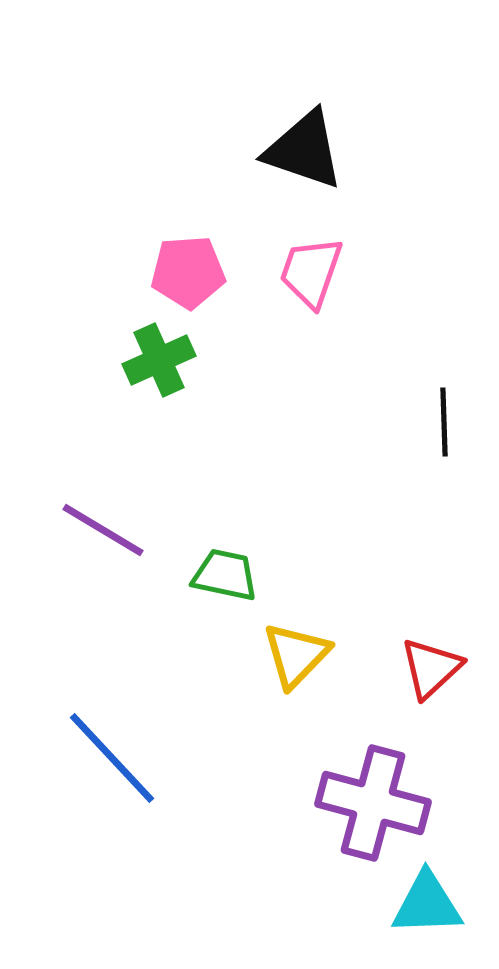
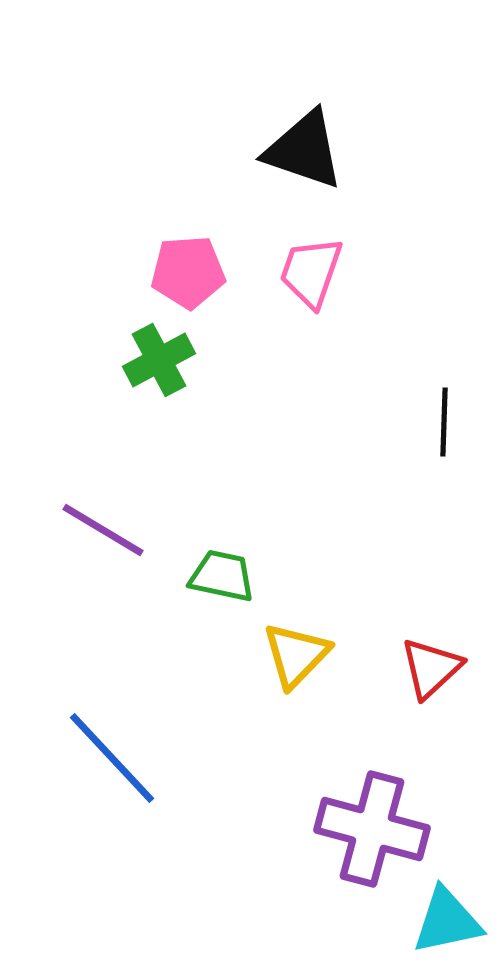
green cross: rotated 4 degrees counterclockwise
black line: rotated 4 degrees clockwise
green trapezoid: moved 3 px left, 1 px down
purple cross: moved 1 px left, 26 px down
cyan triangle: moved 20 px right, 17 px down; rotated 10 degrees counterclockwise
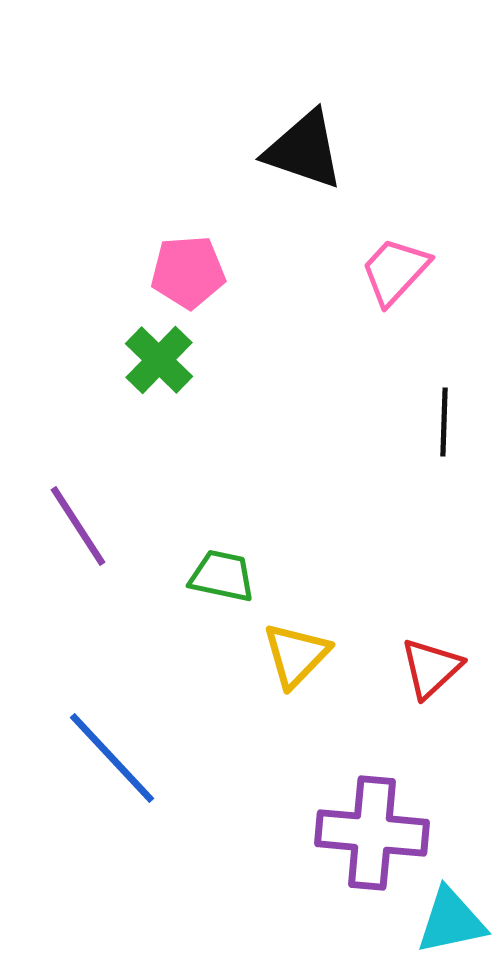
pink trapezoid: moved 84 px right, 1 px up; rotated 24 degrees clockwise
green cross: rotated 18 degrees counterclockwise
purple line: moved 25 px left, 4 px up; rotated 26 degrees clockwise
purple cross: moved 4 px down; rotated 10 degrees counterclockwise
cyan triangle: moved 4 px right
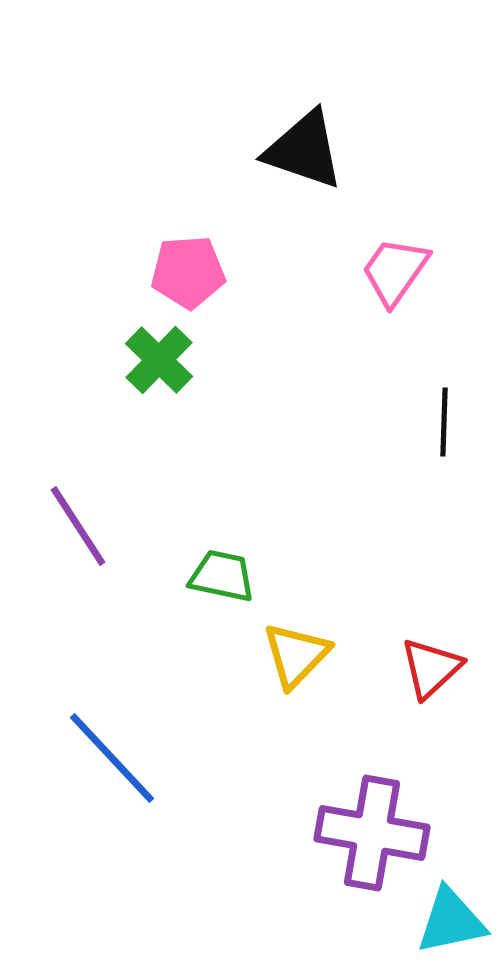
pink trapezoid: rotated 8 degrees counterclockwise
purple cross: rotated 5 degrees clockwise
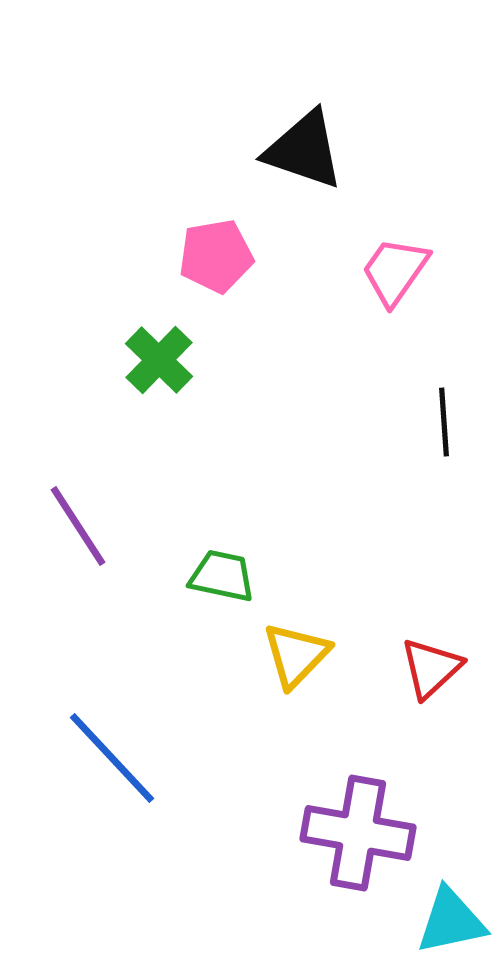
pink pentagon: moved 28 px right, 16 px up; rotated 6 degrees counterclockwise
black line: rotated 6 degrees counterclockwise
purple cross: moved 14 px left
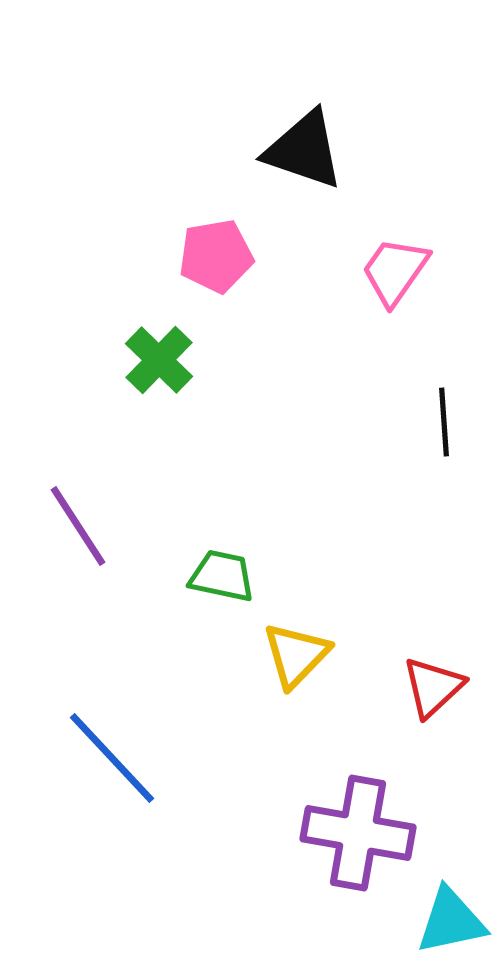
red triangle: moved 2 px right, 19 px down
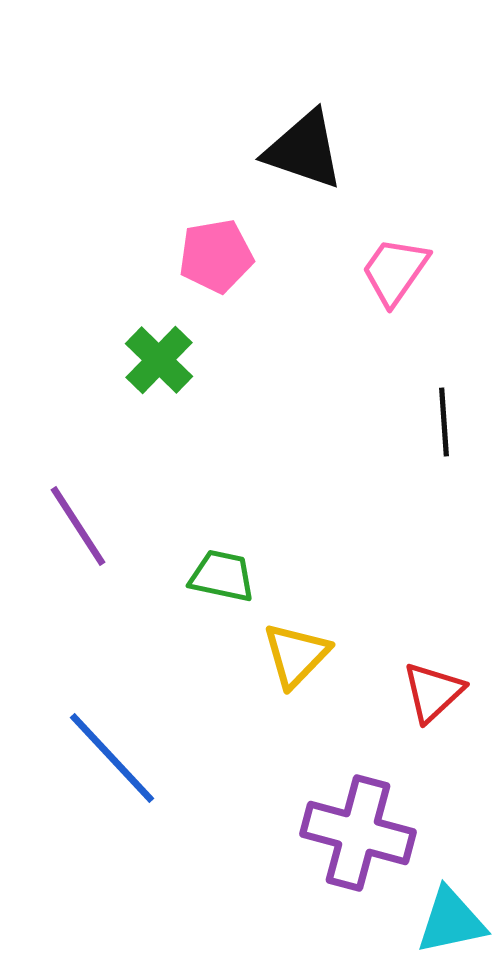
red triangle: moved 5 px down
purple cross: rotated 5 degrees clockwise
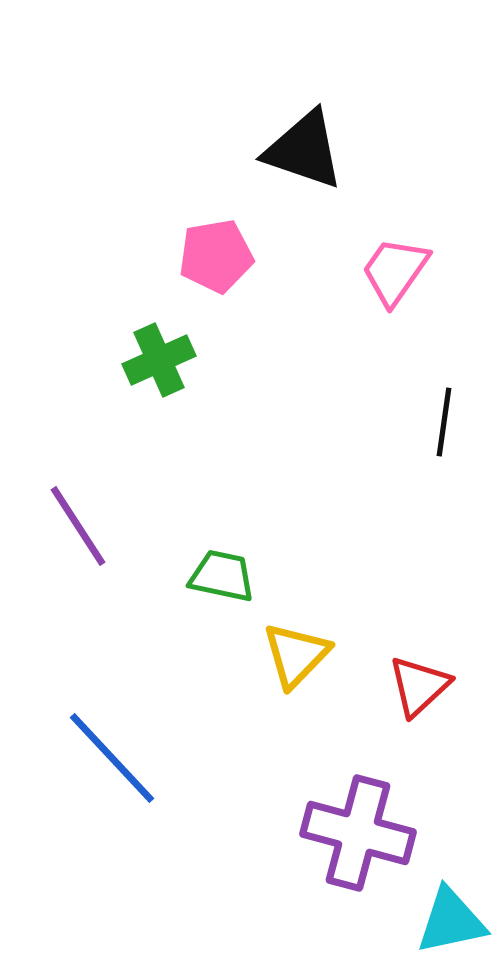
green cross: rotated 22 degrees clockwise
black line: rotated 12 degrees clockwise
red triangle: moved 14 px left, 6 px up
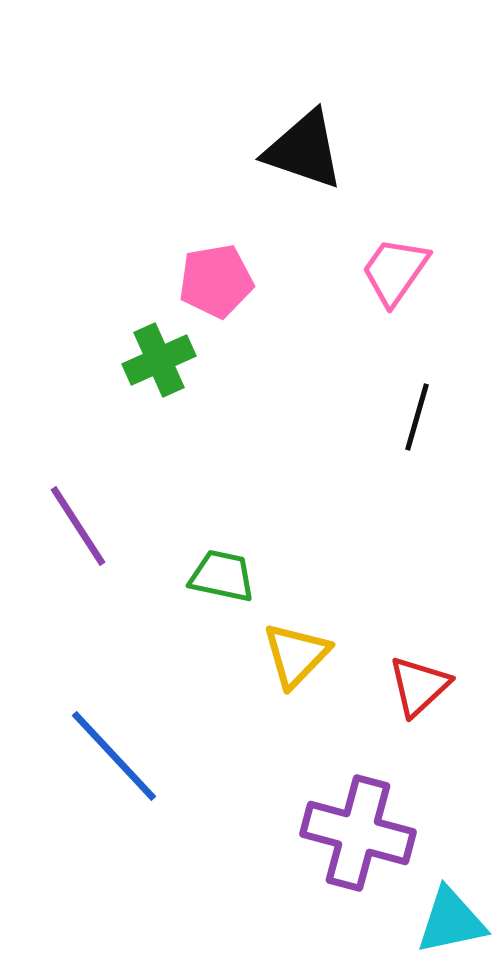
pink pentagon: moved 25 px down
black line: moved 27 px left, 5 px up; rotated 8 degrees clockwise
blue line: moved 2 px right, 2 px up
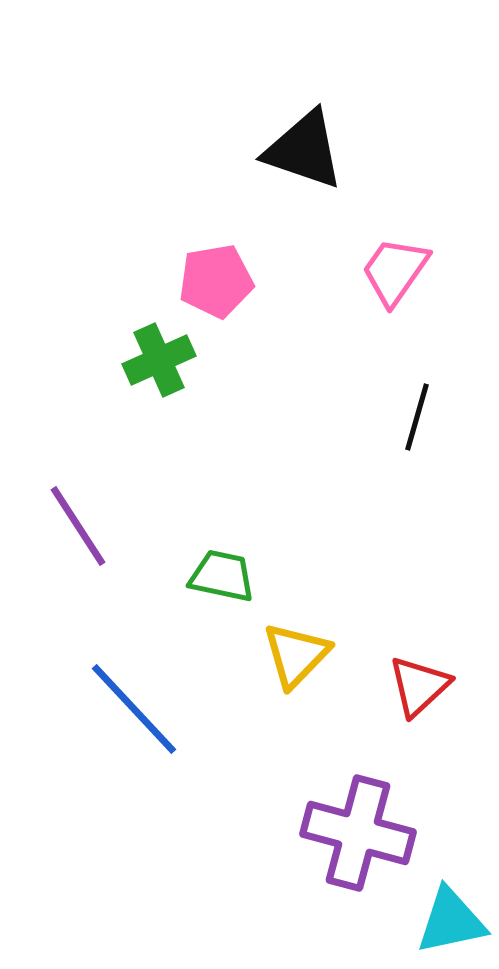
blue line: moved 20 px right, 47 px up
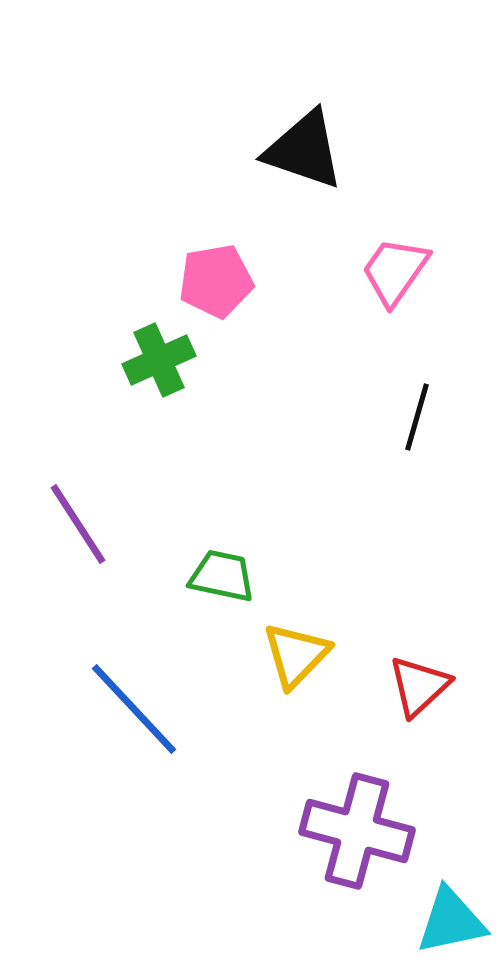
purple line: moved 2 px up
purple cross: moved 1 px left, 2 px up
